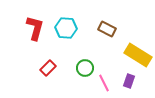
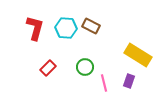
brown rectangle: moved 16 px left, 3 px up
green circle: moved 1 px up
pink line: rotated 12 degrees clockwise
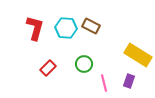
green circle: moved 1 px left, 3 px up
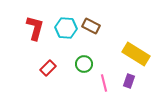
yellow rectangle: moved 2 px left, 1 px up
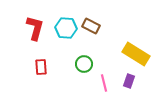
red rectangle: moved 7 px left, 1 px up; rotated 49 degrees counterclockwise
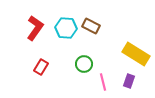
red L-shape: rotated 20 degrees clockwise
red rectangle: rotated 35 degrees clockwise
pink line: moved 1 px left, 1 px up
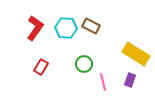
purple rectangle: moved 1 px right, 1 px up
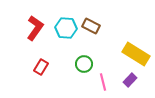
purple rectangle: rotated 24 degrees clockwise
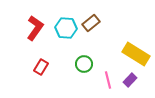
brown rectangle: moved 3 px up; rotated 66 degrees counterclockwise
pink line: moved 5 px right, 2 px up
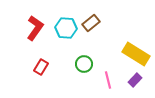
purple rectangle: moved 5 px right
